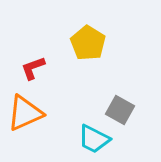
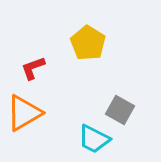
orange triangle: moved 1 px left; rotated 6 degrees counterclockwise
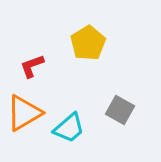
yellow pentagon: rotated 8 degrees clockwise
red L-shape: moved 1 px left, 2 px up
cyan trapezoid: moved 25 px left, 11 px up; rotated 68 degrees counterclockwise
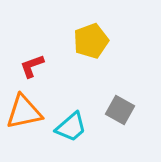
yellow pentagon: moved 3 px right, 2 px up; rotated 12 degrees clockwise
orange triangle: moved 1 px up; rotated 18 degrees clockwise
cyan trapezoid: moved 2 px right, 1 px up
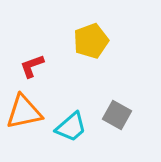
gray square: moved 3 px left, 5 px down
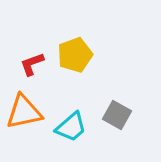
yellow pentagon: moved 16 px left, 14 px down
red L-shape: moved 2 px up
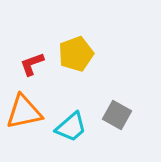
yellow pentagon: moved 1 px right, 1 px up
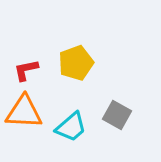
yellow pentagon: moved 9 px down
red L-shape: moved 6 px left, 6 px down; rotated 8 degrees clockwise
orange triangle: rotated 15 degrees clockwise
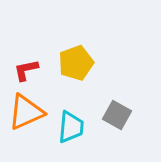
orange triangle: moved 2 px right; rotated 27 degrees counterclockwise
cyan trapezoid: rotated 44 degrees counterclockwise
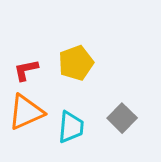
gray square: moved 5 px right, 3 px down; rotated 16 degrees clockwise
